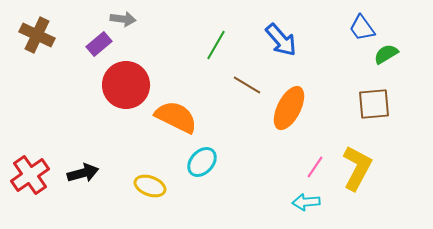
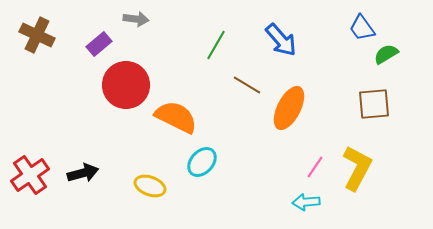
gray arrow: moved 13 px right
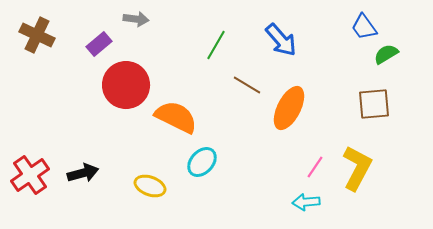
blue trapezoid: moved 2 px right, 1 px up
